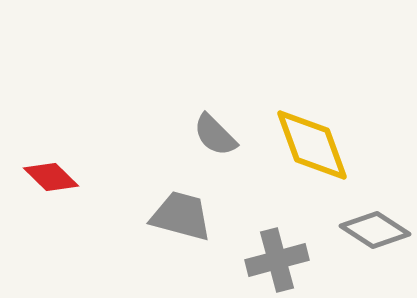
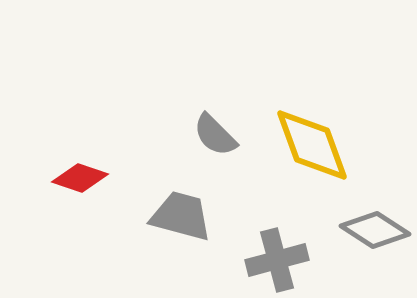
red diamond: moved 29 px right, 1 px down; rotated 26 degrees counterclockwise
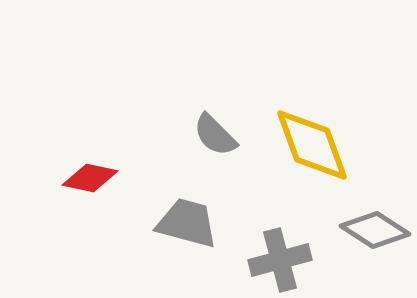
red diamond: moved 10 px right; rotated 6 degrees counterclockwise
gray trapezoid: moved 6 px right, 7 px down
gray cross: moved 3 px right
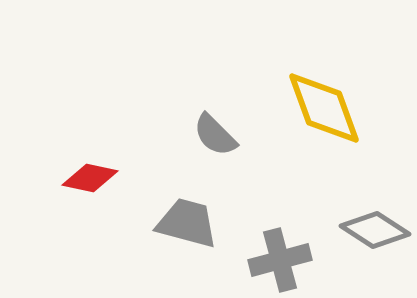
yellow diamond: moved 12 px right, 37 px up
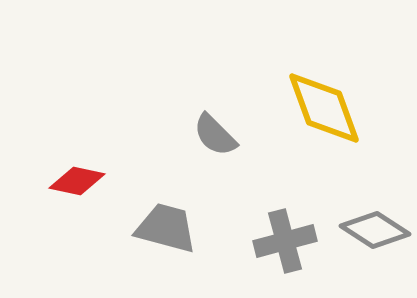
red diamond: moved 13 px left, 3 px down
gray trapezoid: moved 21 px left, 5 px down
gray cross: moved 5 px right, 19 px up
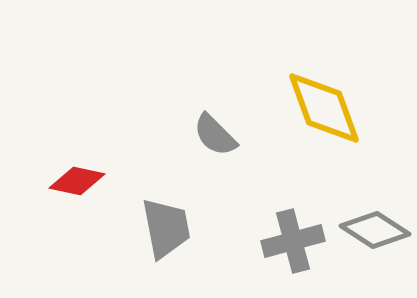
gray trapezoid: rotated 64 degrees clockwise
gray cross: moved 8 px right
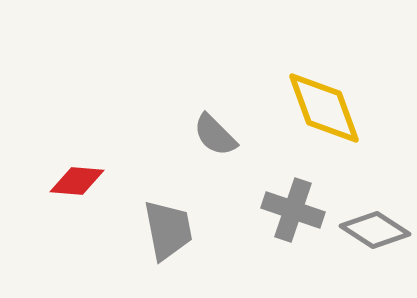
red diamond: rotated 8 degrees counterclockwise
gray trapezoid: moved 2 px right, 2 px down
gray cross: moved 31 px up; rotated 34 degrees clockwise
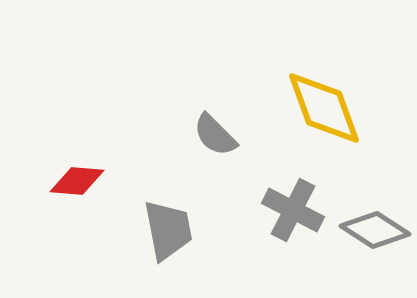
gray cross: rotated 8 degrees clockwise
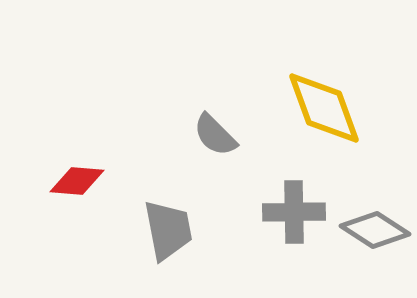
gray cross: moved 1 px right, 2 px down; rotated 28 degrees counterclockwise
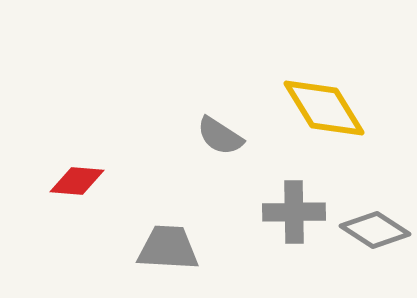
yellow diamond: rotated 12 degrees counterclockwise
gray semicircle: moved 5 px right, 1 px down; rotated 12 degrees counterclockwise
gray trapezoid: moved 18 px down; rotated 76 degrees counterclockwise
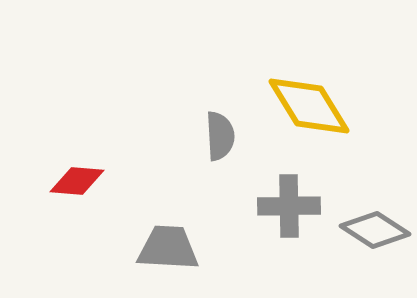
yellow diamond: moved 15 px left, 2 px up
gray semicircle: rotated 126 degrees counterclockwise
gray cross: moved 5 px left, 6 px up
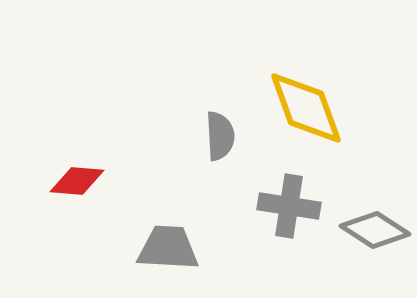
yellow diamond: moved 3 px left, 2 px down; rotated 12 degrees clockwise
gray cross: rotated 10 degrees clockwise
